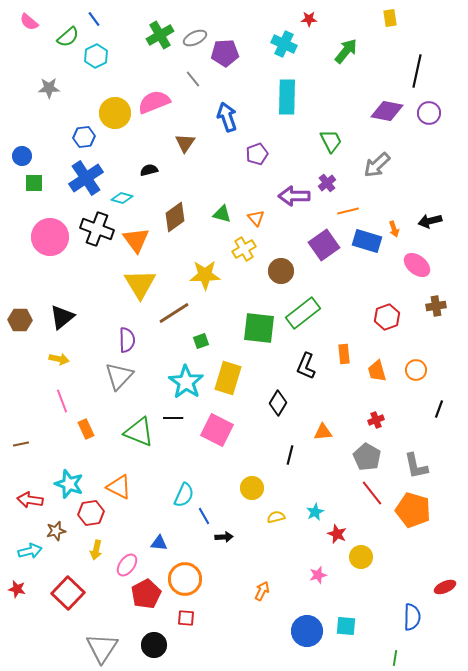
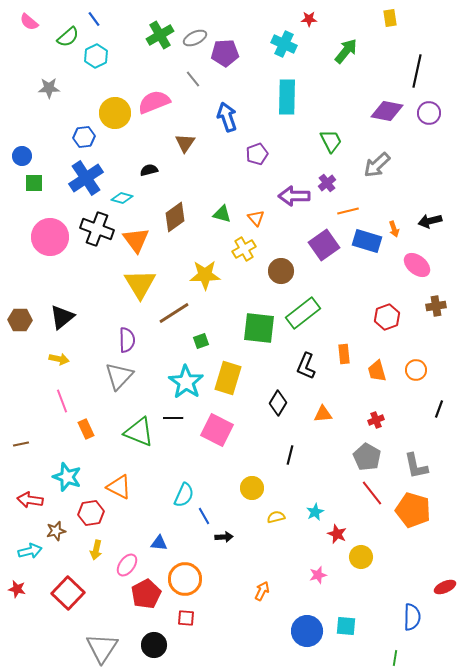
orange triangle at (323, 432): moved 18 px up
cyan star at (69, 484): moved 2 px left, 7 px up
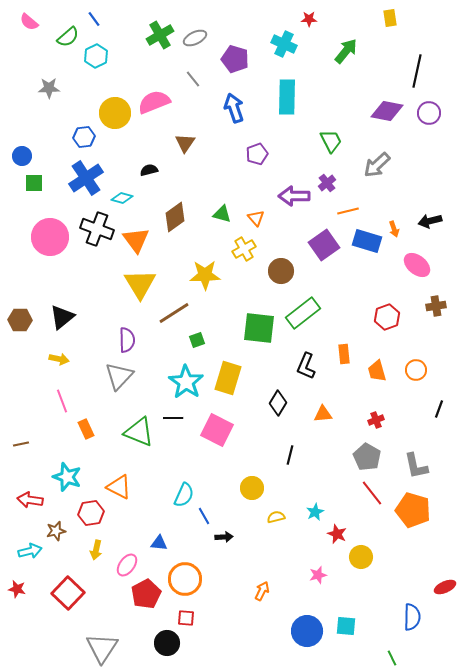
purple pentagon at (225, 53): moved 10 px right, 6 px down; rotated 20 degrees clockwise
blue arrow at (227, 117): moved 7 px right, 9 px up
green square at (201, 341): moved 4 px left, 1 px up
black circle at (154, 645): moved 13 px right, 2 px up
green line at (395, 658): moved 3 px left; rotated 35 degrees counterclockwise
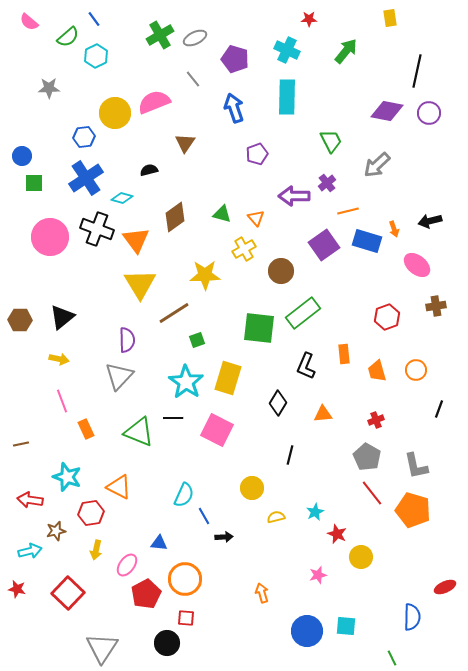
cyan cross at (284, 44): moved 3 px right, 6 px down
orange arrow at (262, 591): moved 2 px down; rotated 42 degrees counterclockwise
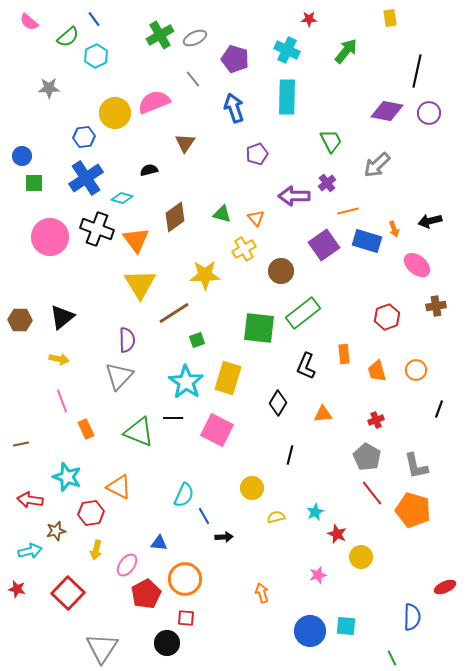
blue circle at (307, 631): moved 3 px right
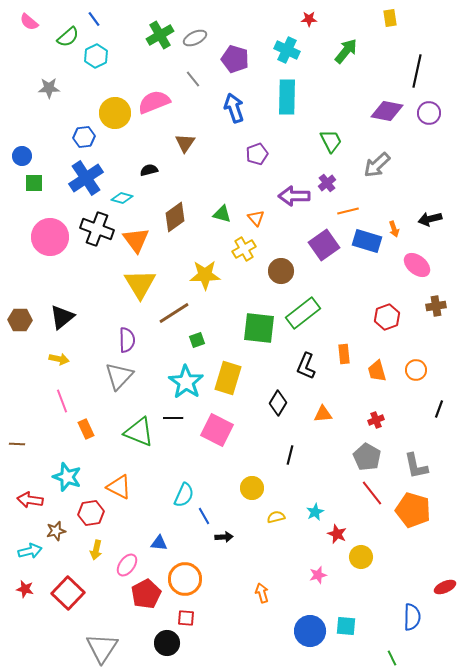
black arrow at (430, 221): moved 2 px up
brown line at (21, 444): moved 4 px left; rotated 14 degrees clockwise
red star at (17, 589): moved 8 px right
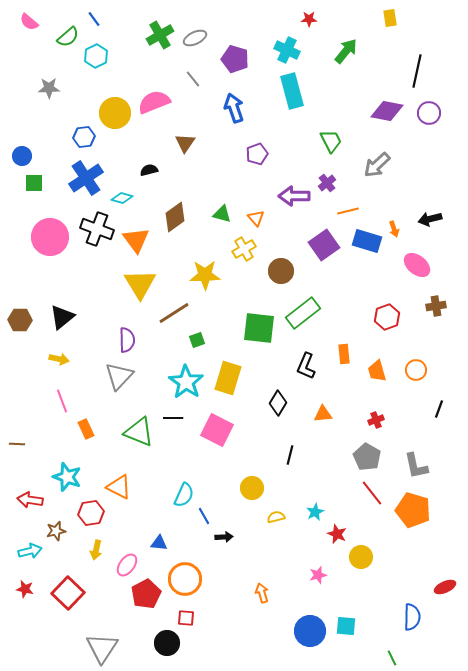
cyan rectangle at (287, 97): moved 5 px right, 6 px up; rotated 16 degrees counterclockwise
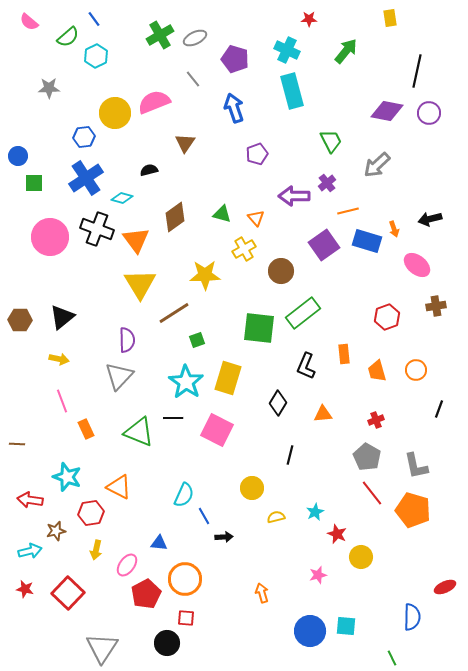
blue circle at (22, 156): moved 4 px left
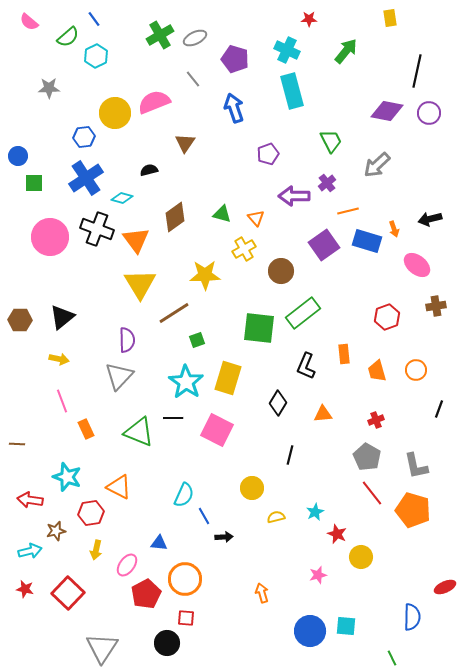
purple pentagon at (257, 154): moved 11 px right
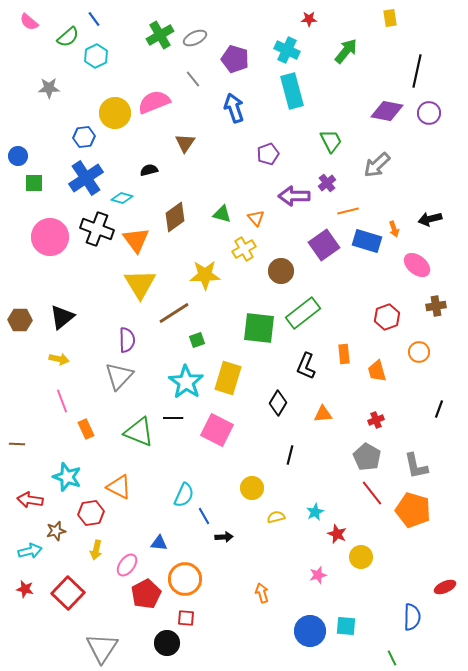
orange circle at (416, 370): moved 3 px right, 18 px up
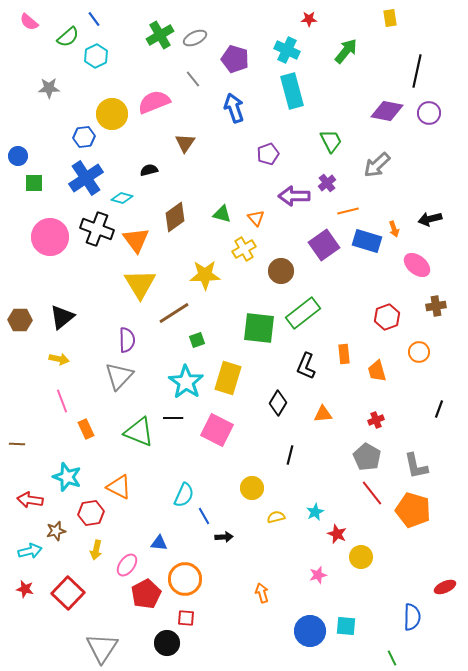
yellow circle at (115, 113): moved 3 px left, 1 px down
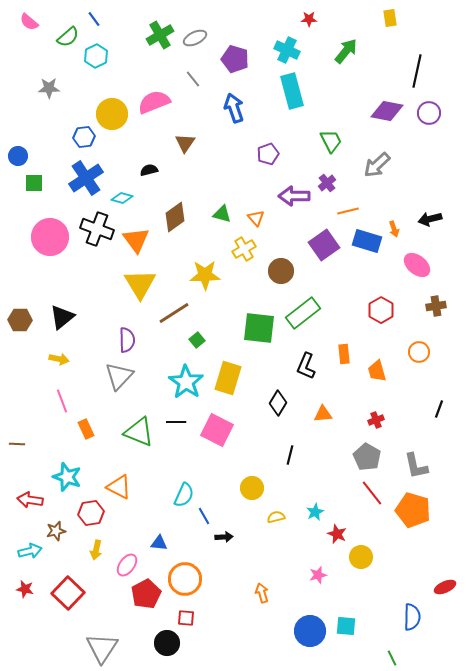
red hexagon at (387, 317): moved 6 px left, 7 px up; rotated 10 degrees counterclockwise
green square at (197, 340): rotated 21 degrees counterclockwise
black line at (173, 418): moved 3 px right, 4 px down
